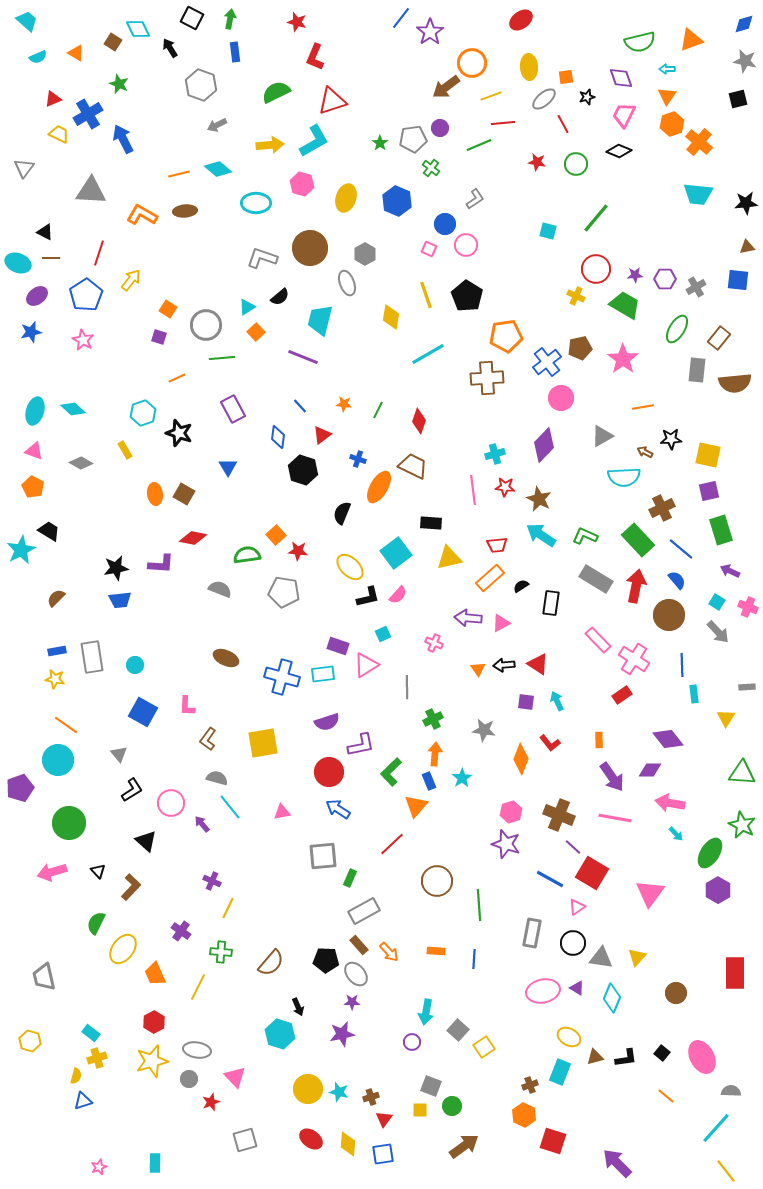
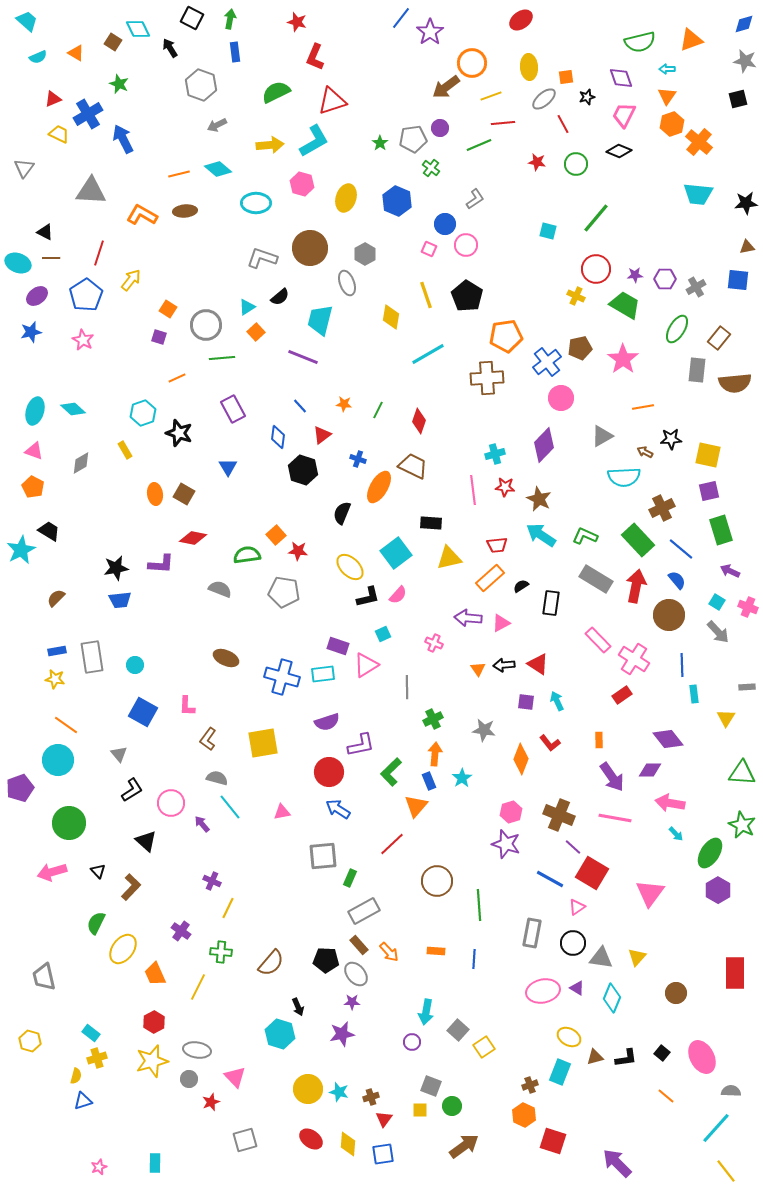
gray diamond at (81, 463): rotated 60 degrees counterclockwise
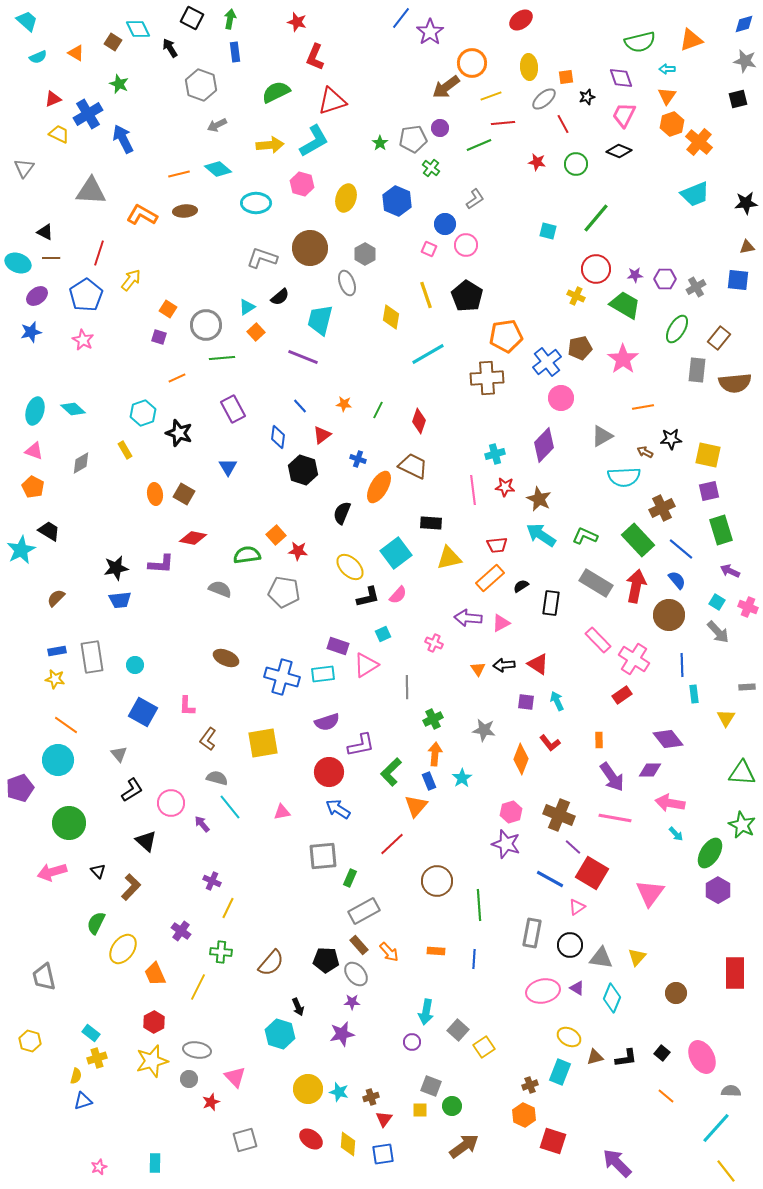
cyan trapezoid at (698, 194): moved 3 px left; rotated 28 degrees counterclockwise
gray rectangle at (596, 579): moved 4 px down
black circle at (573, 943): moved 3 px left, 2 px down
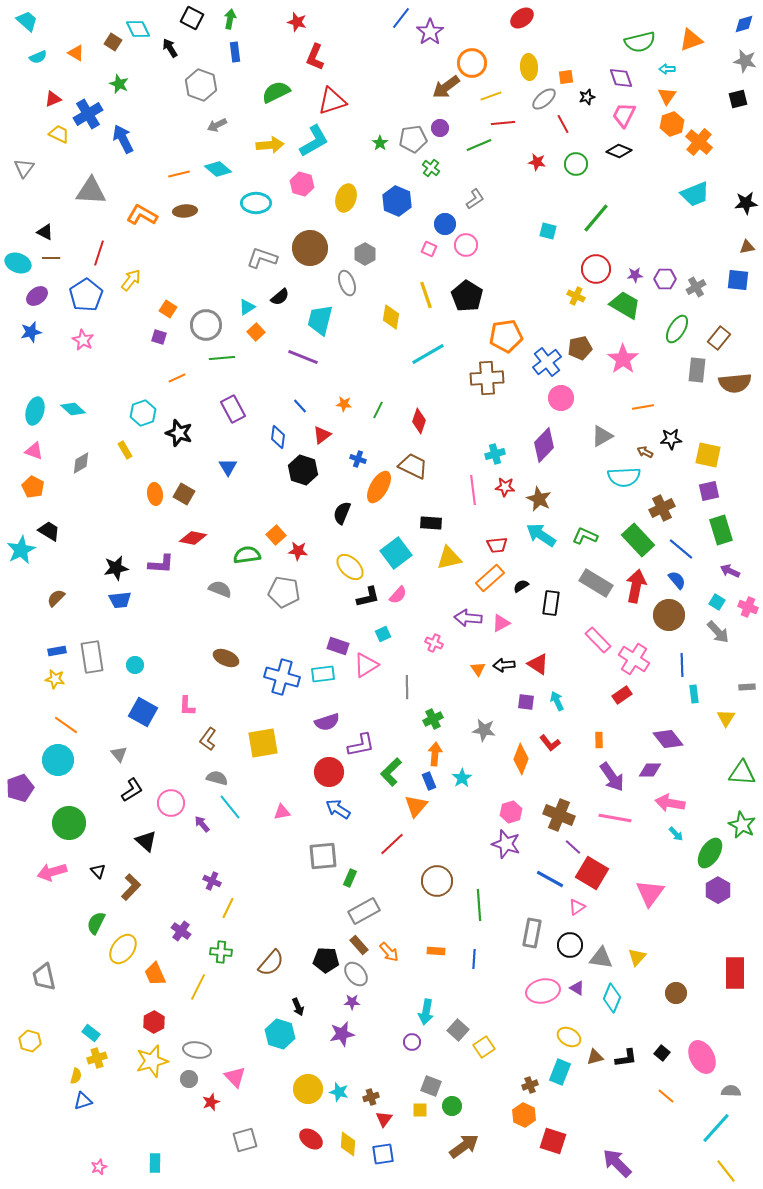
red ellipse at (521, 20): moved 1 px right, 2 px up
